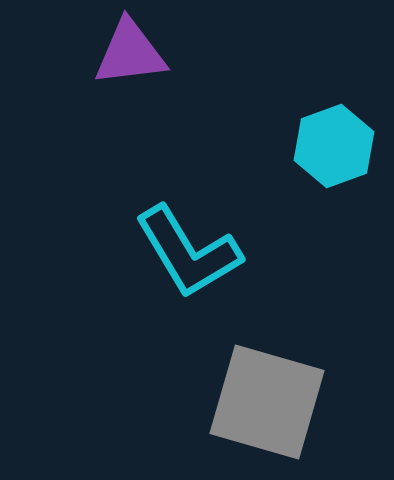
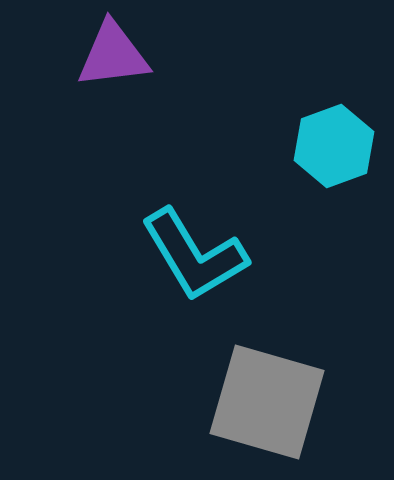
purple triangle: moved 17 px left, 2 px down
cyan L-shape: moved 6 px right, 3 px down
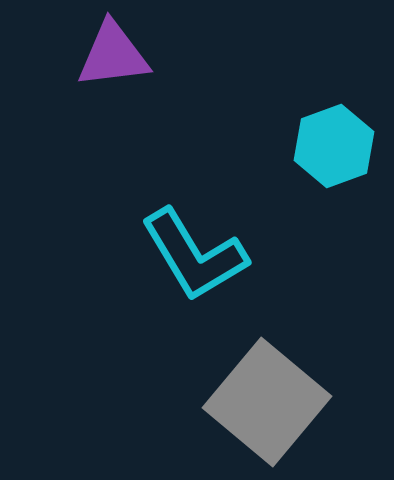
gray square: rotated 24 degrees clockwise
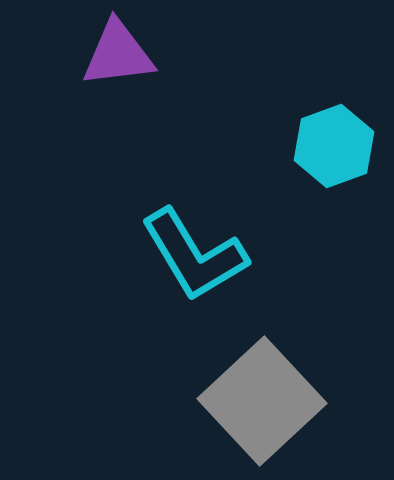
purple triangle: moved 5 px right, 1 px up
gray square: moved 5 px left, 1 px up; rotated 7 degrees clockwise
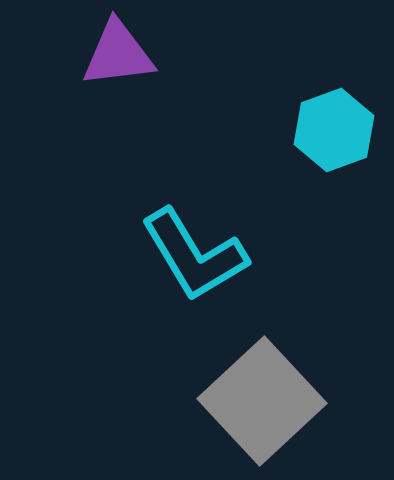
cyan hexagon: moved 16 px up
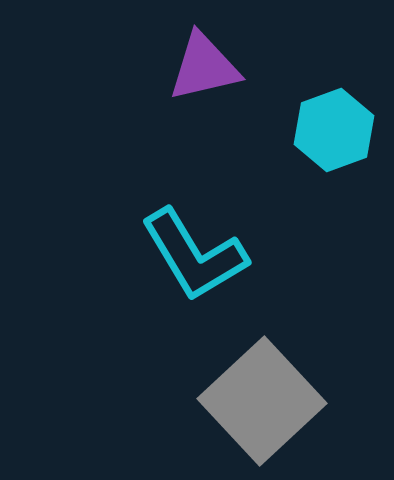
purple triangle: moved 86 px right, 13 px down; rotated 6 degrees counterclockwise
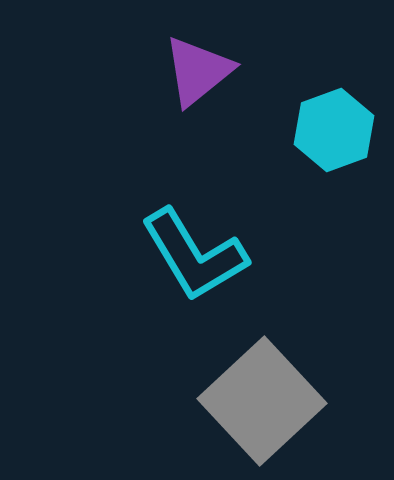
purple triangle: moved 6 px left, 4 px down; rotated 26 degrees counterclockwise
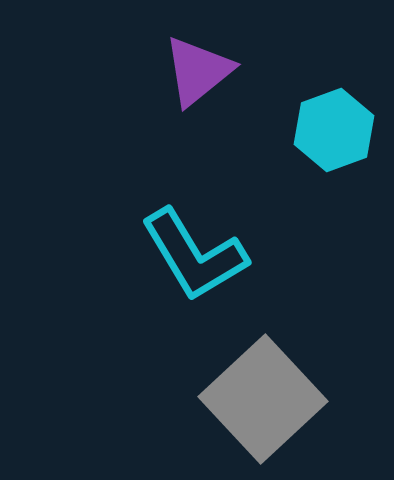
gray square: moved 1 px right, 2 px up
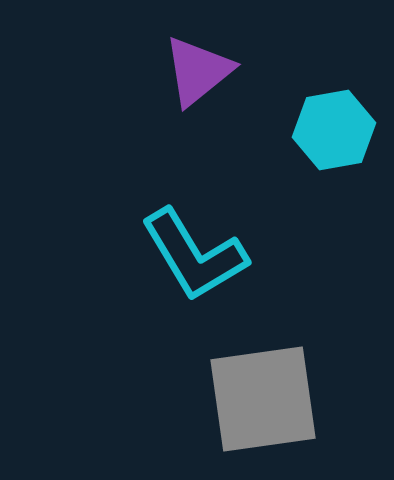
cyan hexagon: rotated 10 degrees clockwise
gray square: rotated 35 degrees clockwise
